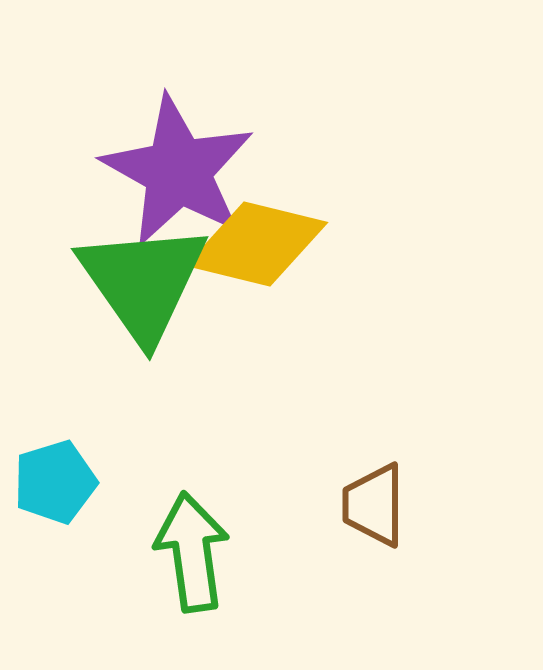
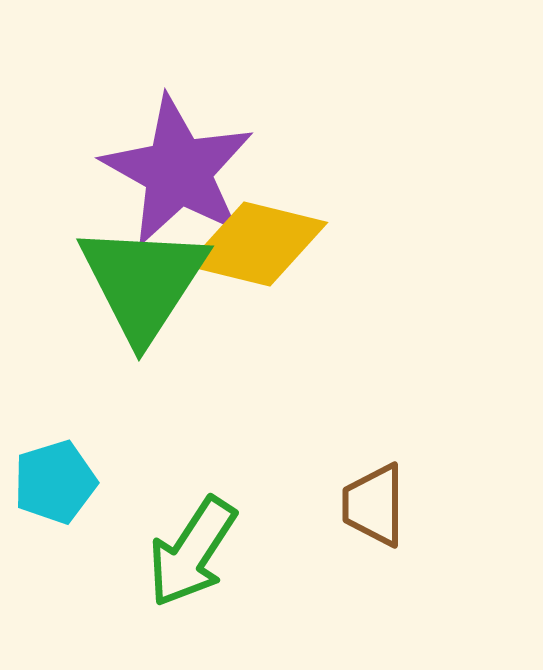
green triangle: rotated 8 degrees clockwise
green arrow: rotated 139 degrees counterclockwise
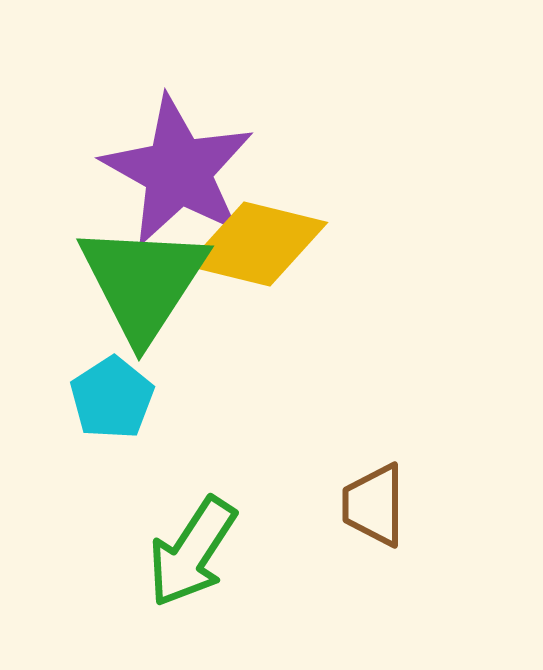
cyan pentagon: moved 57 px right, 84 px up; rotated 16 degrees counterclockwise
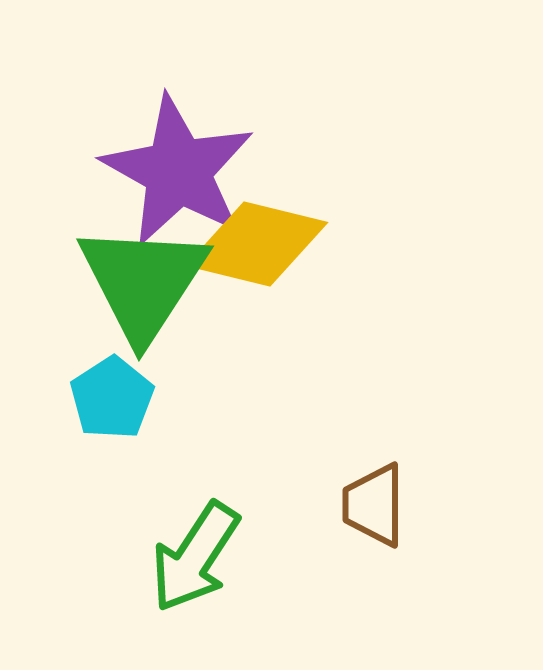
green arrow: moved 3 px right, 5 px down
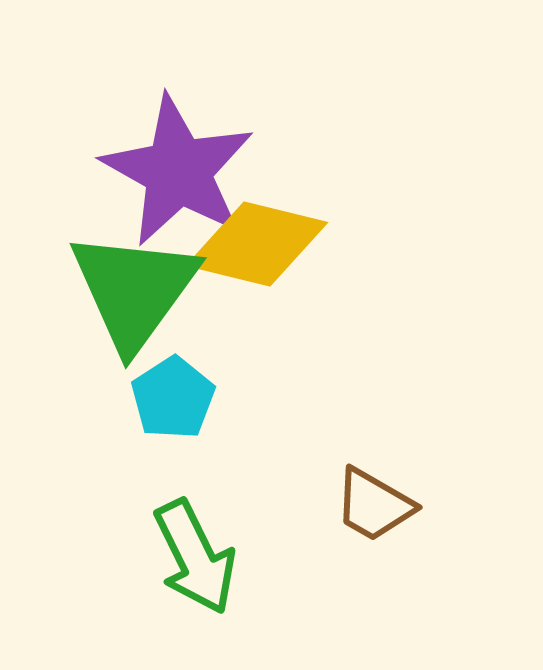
green triangle: moved 9 px left, 8 px down; rotated 3 degrees clockwise
cyan pentagon: moved 61 px right
brown trapezoid: rotated 60 degrees counterclockwise
green arrow: rotated 59 degrees counterclockwise
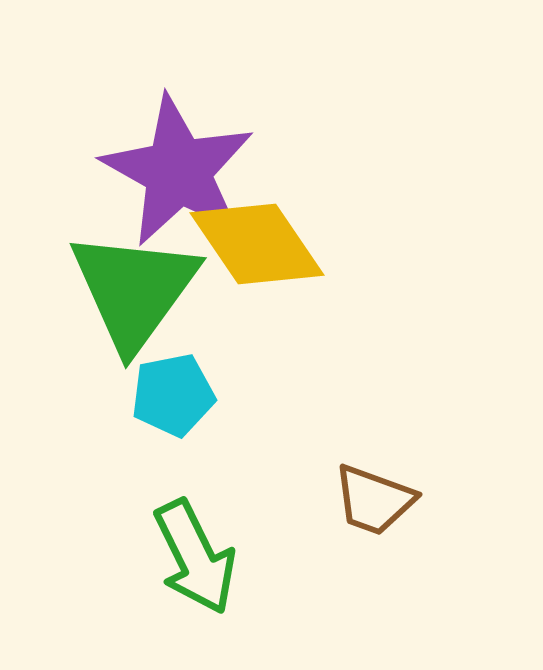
yellow diamond: rotated 42 degrees clockwise
cyan pentagon: moved 3 px up; rotated 22 degrees clockwise
brown trapezoid: moved 5 px up; rotated 10 degrees counterclockwise
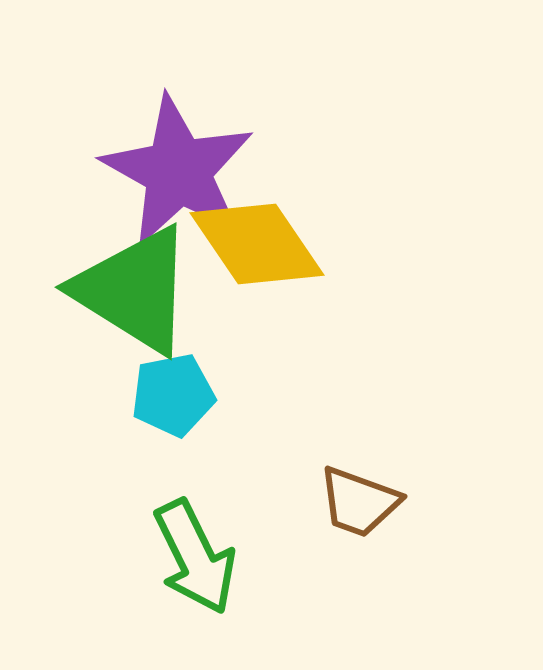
green triangle: rotated 34 degrees counterclockwise
brown trapezoid: moved 15 px left, 2 px down
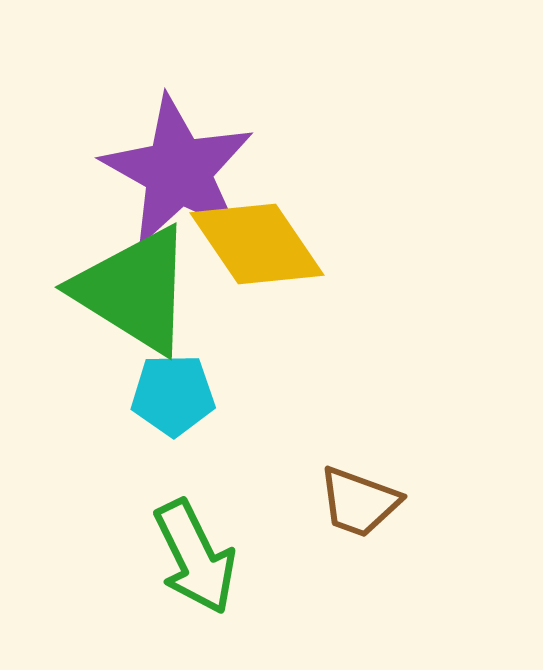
cyan pentagon: rotated 10 degrees clockwise
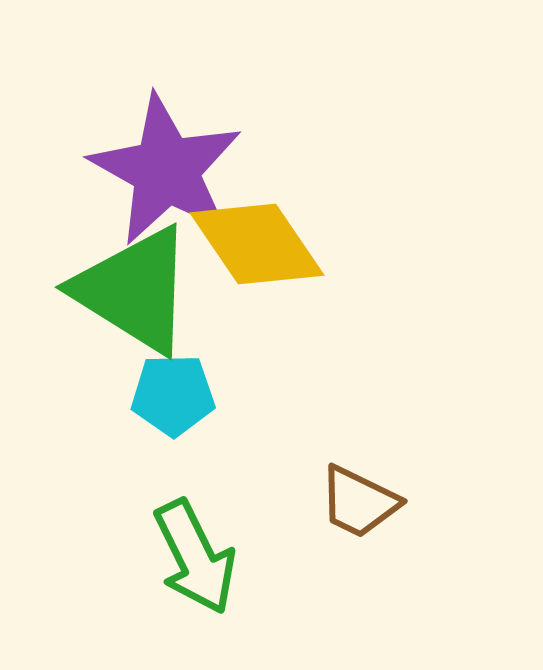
purple star: moved 12 px left, 1 px up
brown trapezoid: rotated 6 degrees clockwise
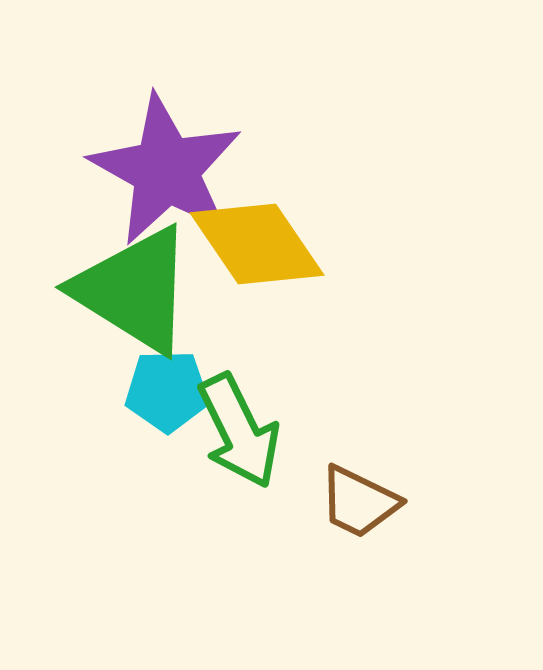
cyan pentagon: moved 6 px left, 4 px up
green arrow: moved 44 px right, 126 px up
